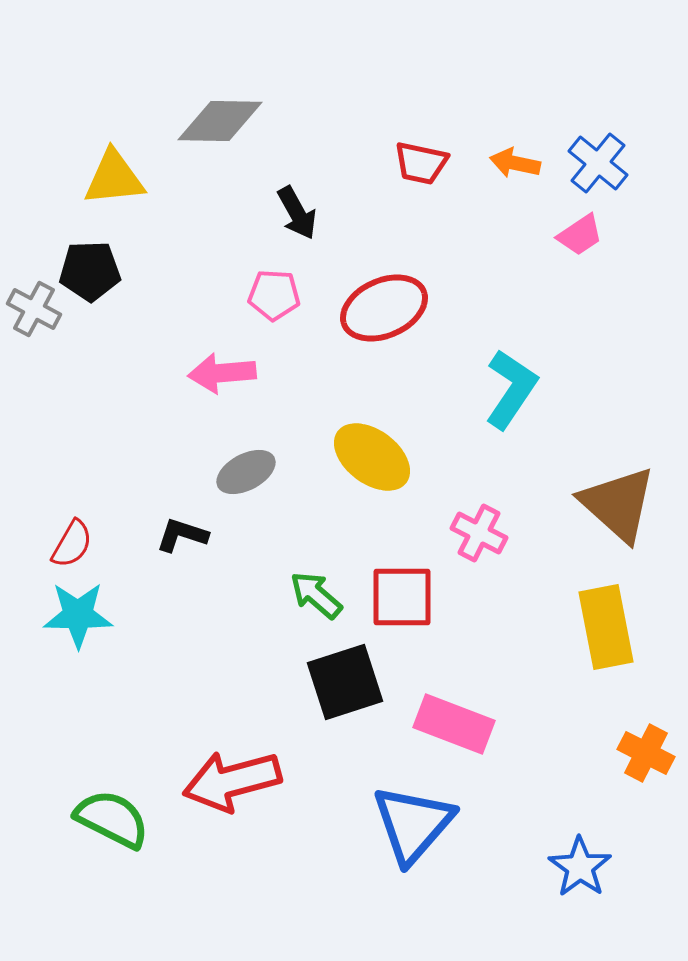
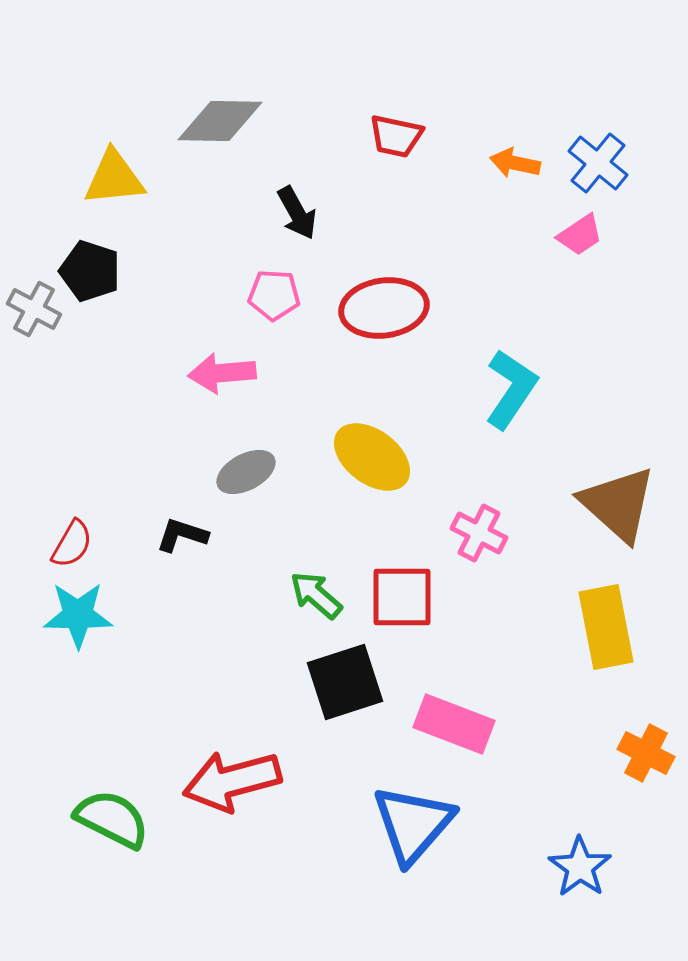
red trapezoid: moved 25 px left, 27 px up
black pentagon: rotated 20 degrees clockwise
red ellipse: rotated 16 degrees clockwise
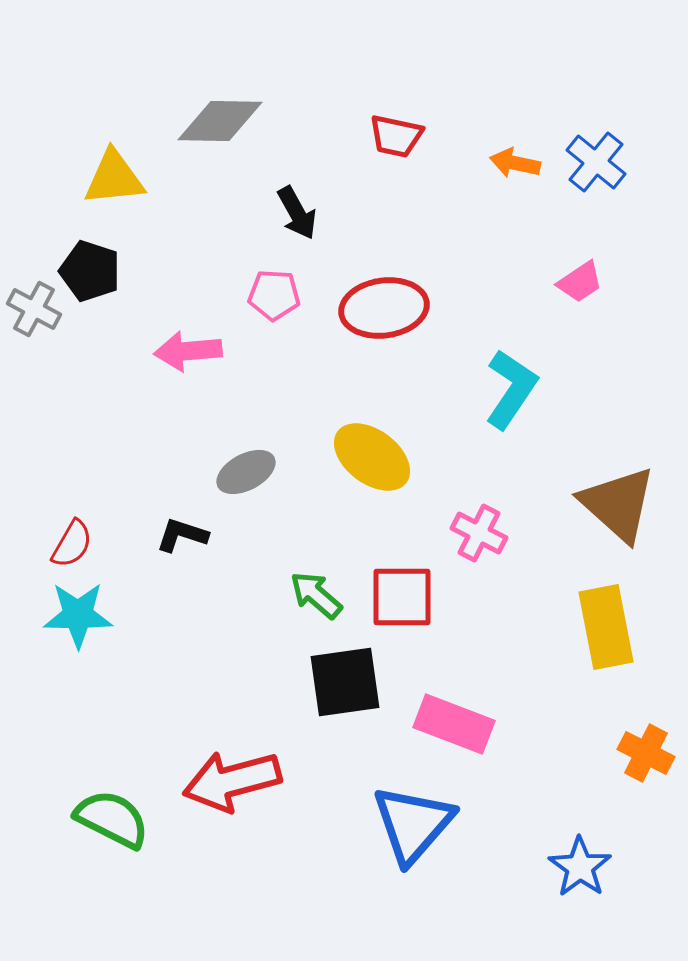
blue cross: moved 2 px left, 1 px up
pink trapezoid: moved 47 px down
pink arrow: moved 34 px left, 22 px up
black square: rotated 10 degrees clockwise
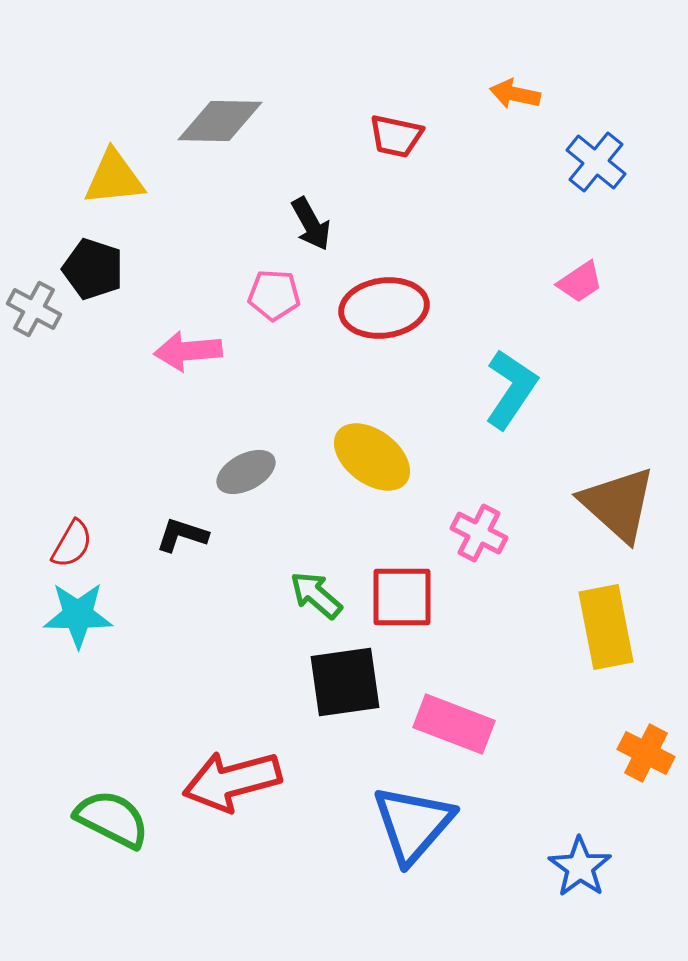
orange arrow: moved 69 px up
black arrow: moved 14 px right, 11 px down
black pentagon: moved 3 px right, 2 px up
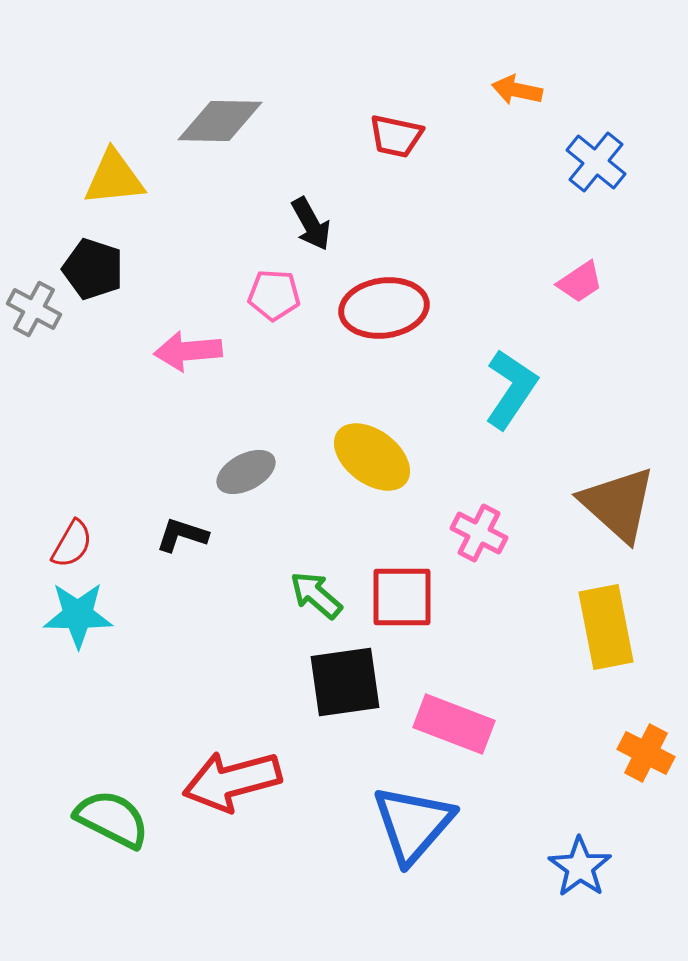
orange arrow: moved 2 px right, 4 px up
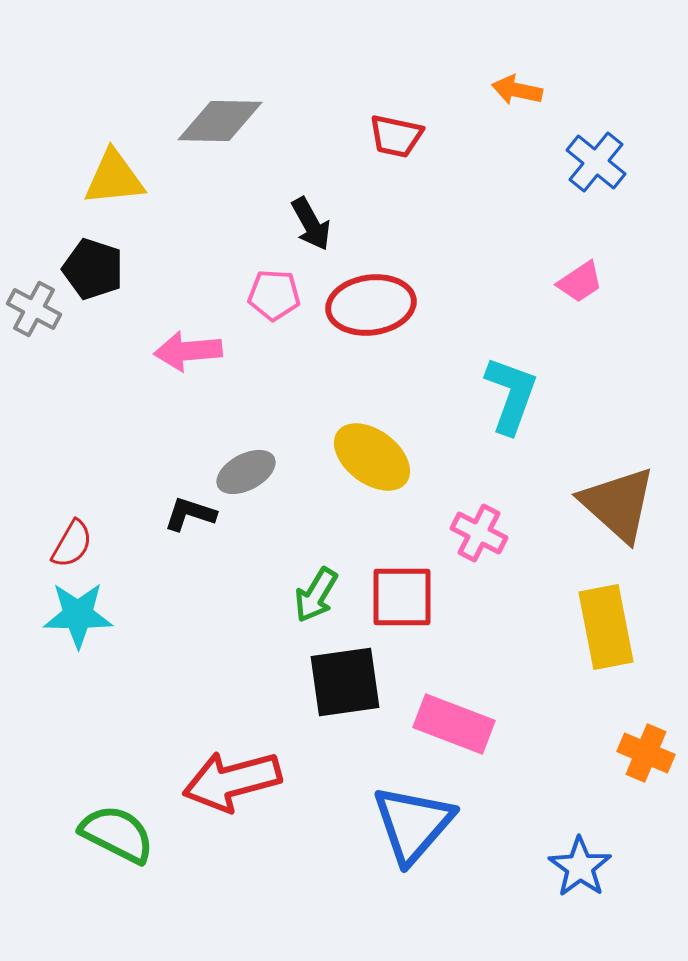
red ellipse: moved 13 px left, 3 px up
cyan L-shape: moved 6 px down; rotated 14 degrees counterclockwise
black L-shape: moved 8 px right, 21 px up
green arrow: rotated 100 degrees counterclockwise
orange cross: rotated 4 degrees counterclockwise
green semicircle: moved 5 px right, 15 px down
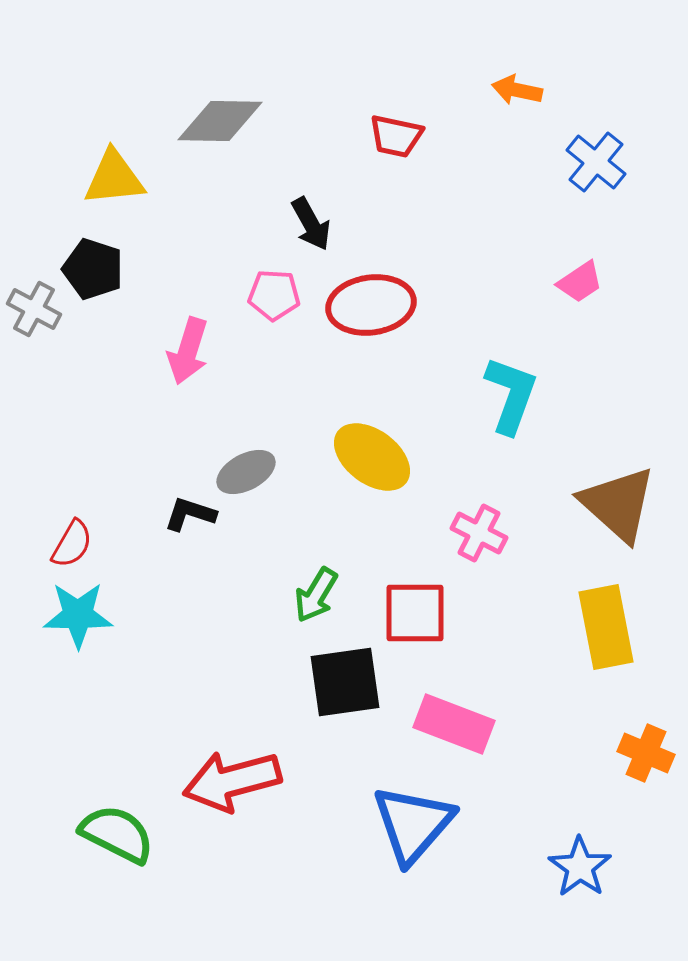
pink arrow: rotated 68 degrees counterclockwise
red square: moved 13 px right, 16 px down
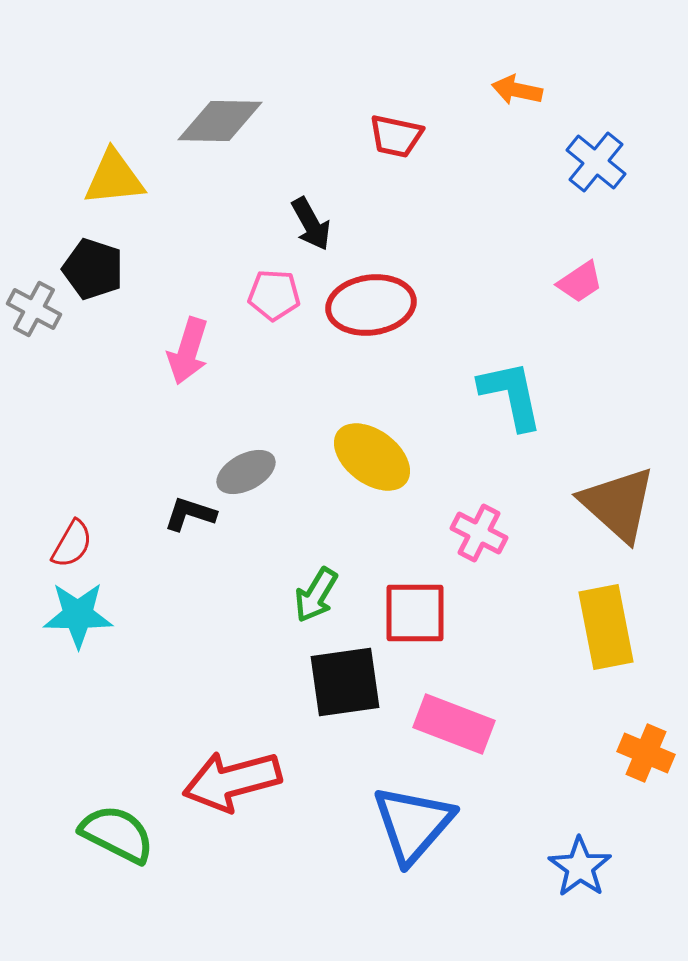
cyan L-shape: rotated 32 degrees counterclockwise
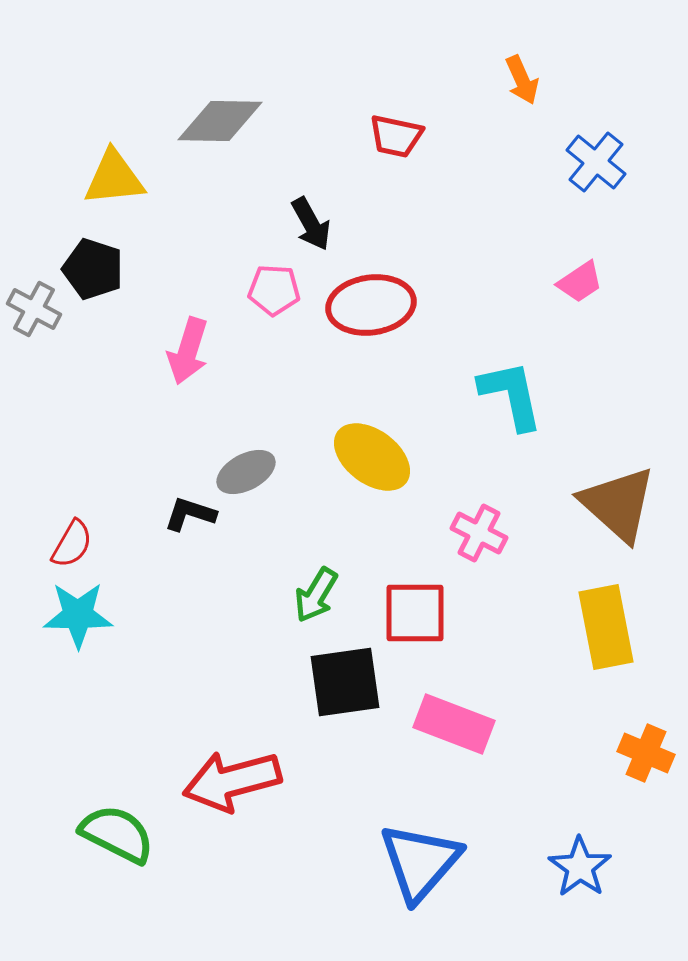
orange arrow: moved 5 px right, 10 px up; rotated 126 degrees counterclockwise
pink pentagon: moved 5 px up
blue triangle: moved 7 px right, 38 px down
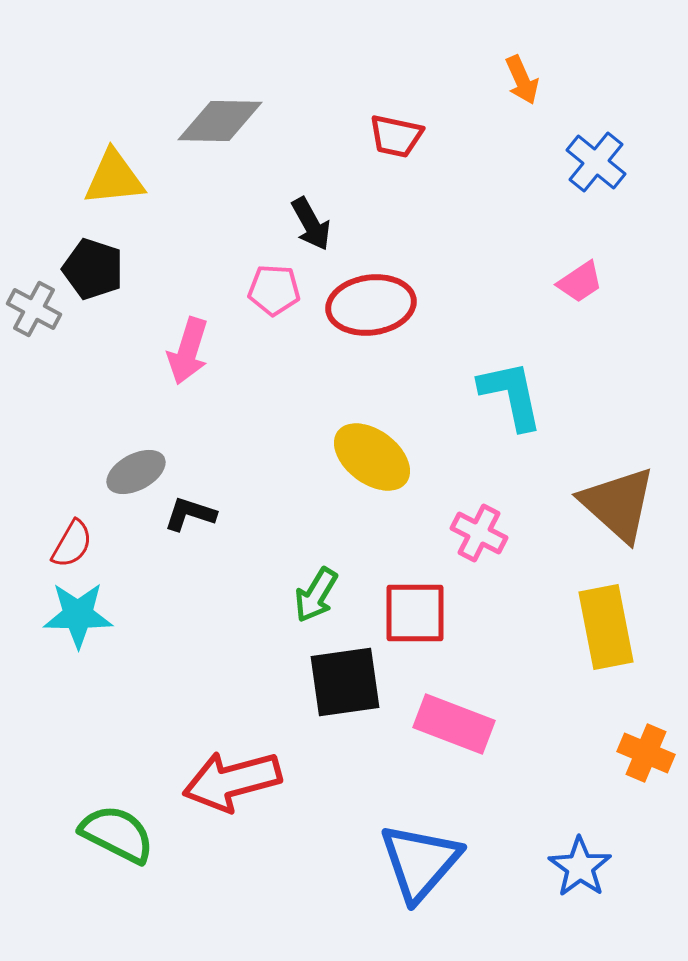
gray ellipse: moved 110 px left
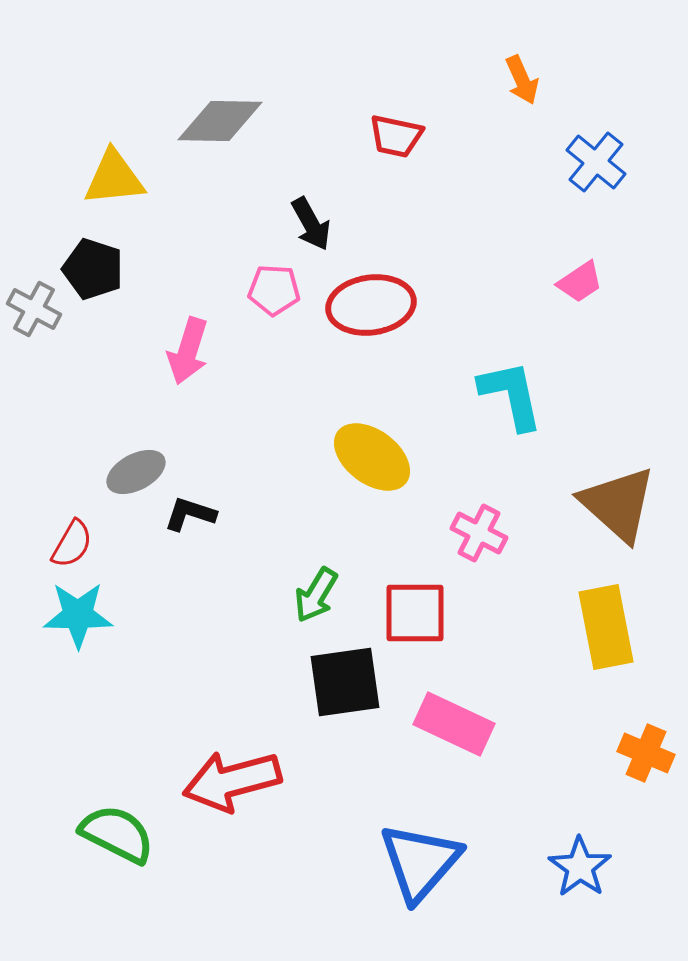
pink rectangle: rotated 4 degrees clockwise
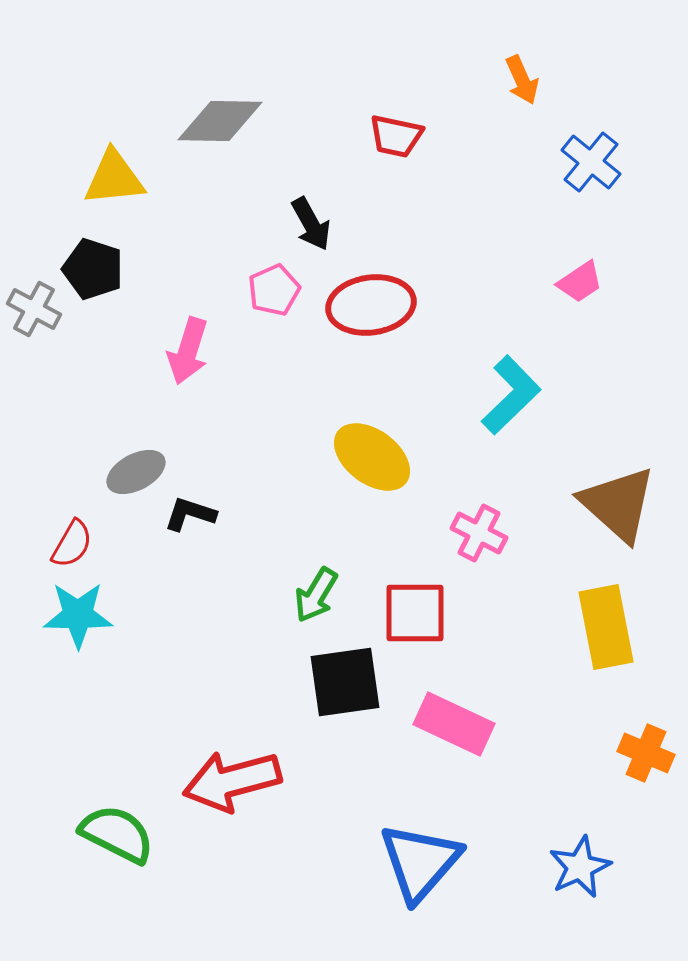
blue cross: moved 5 px left
pink pentagon: rotated 27 degrees counterclockwise
cyan L-shape: rotated 58 degrees clockwise
blue star: rotated 12 degrees clockwise
